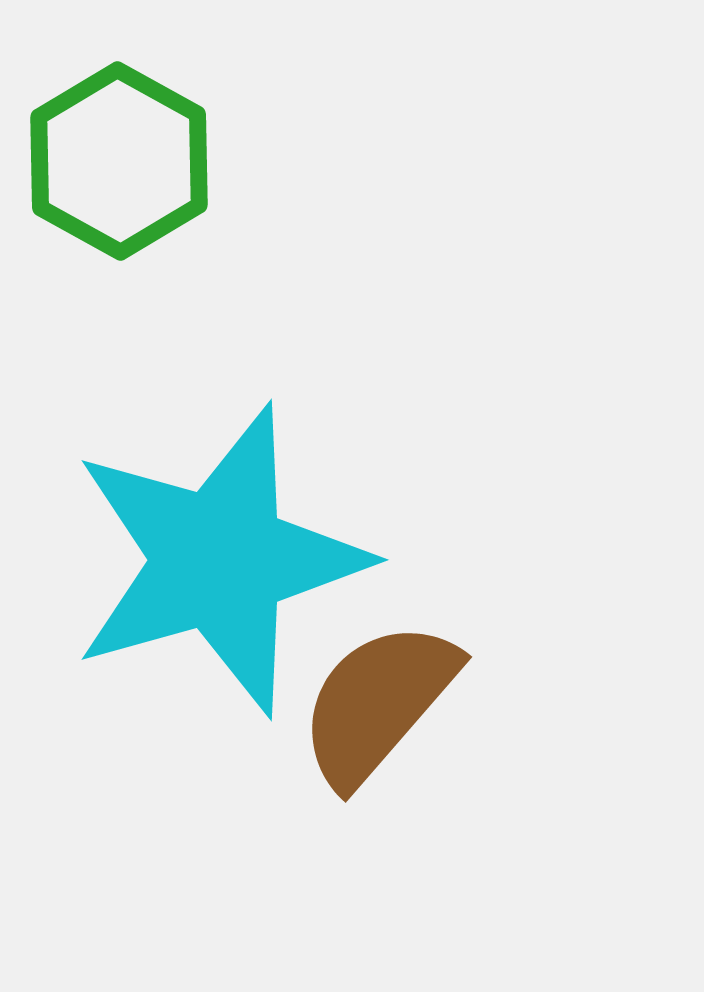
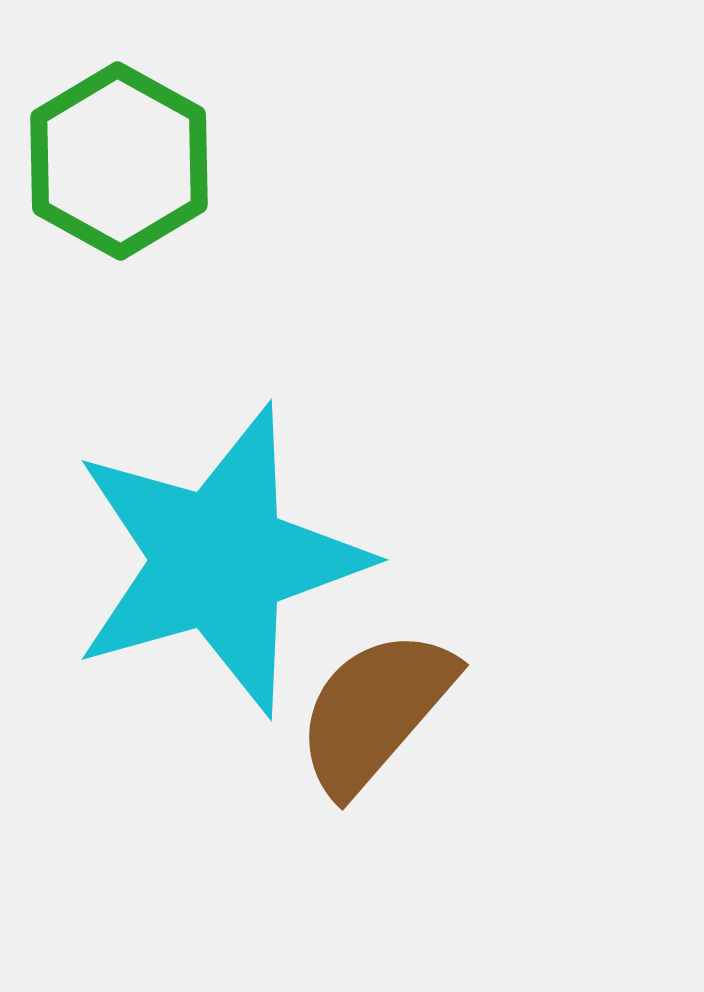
brown semicircle: moved 3 px left, 8 px down
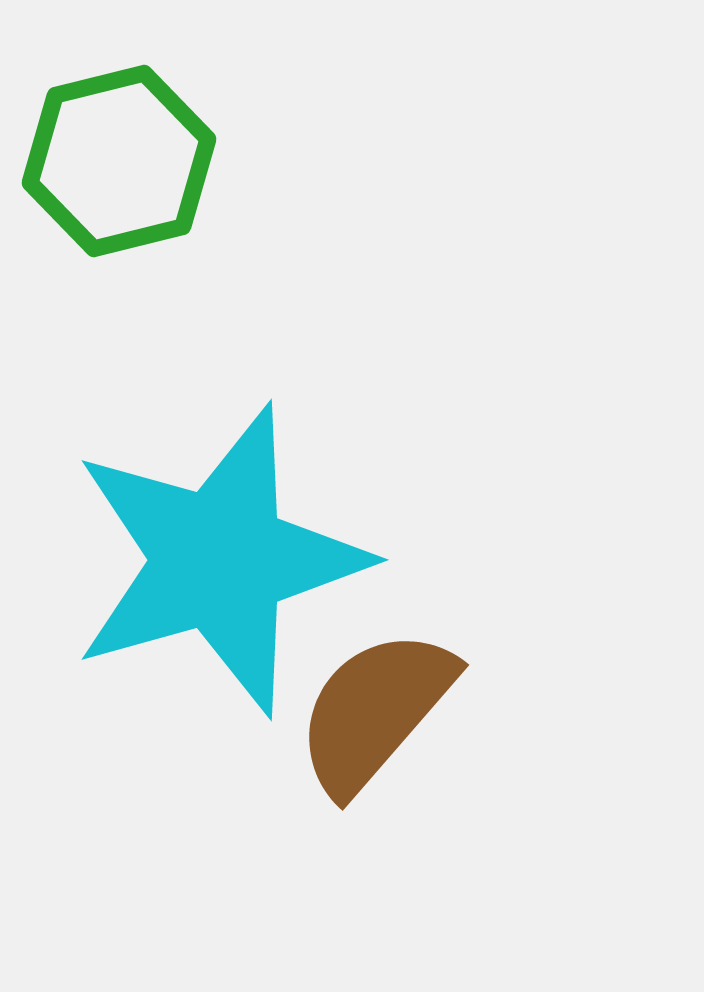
green hexagon: rotated 17 degrees clockwise
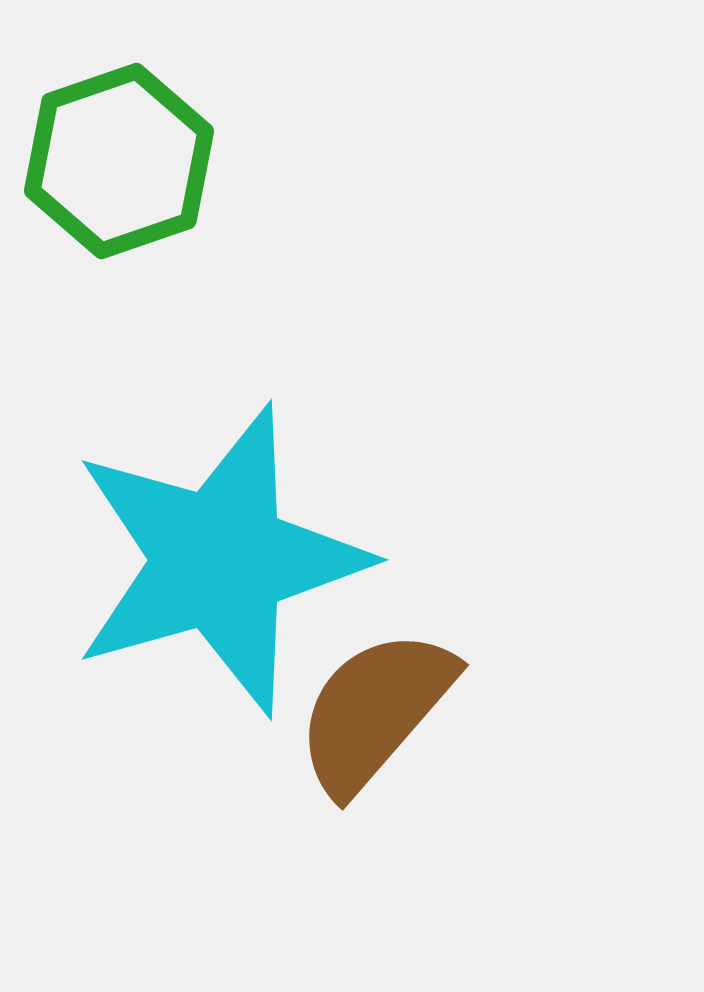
green hexagon: rotated 5 degrees counterclockwise
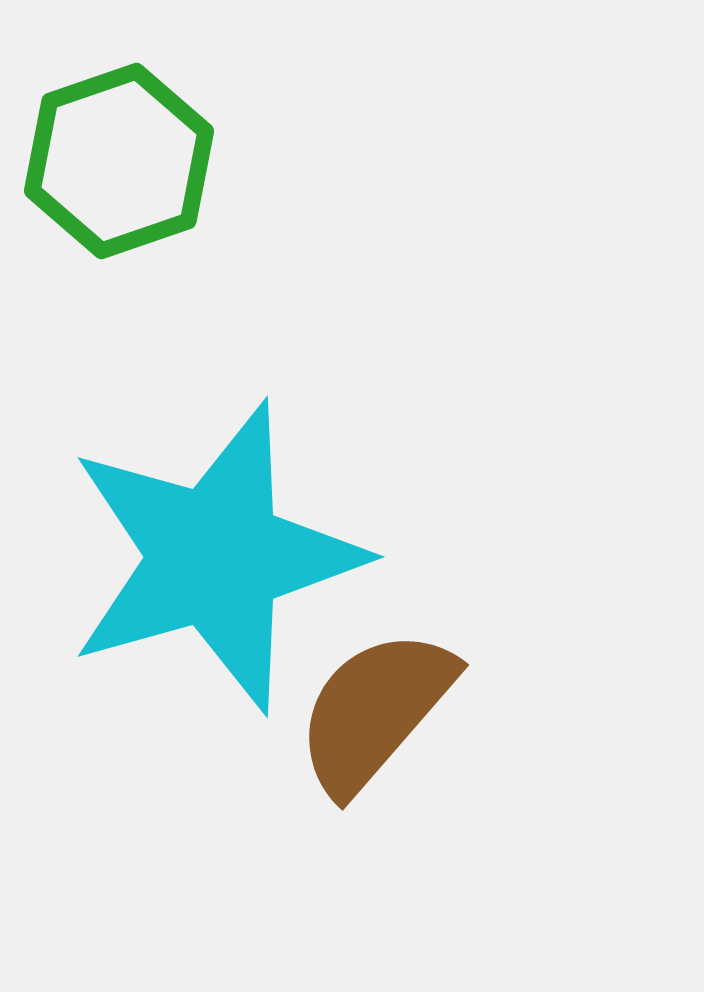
cyan star: moved 4 px left, 3 px up
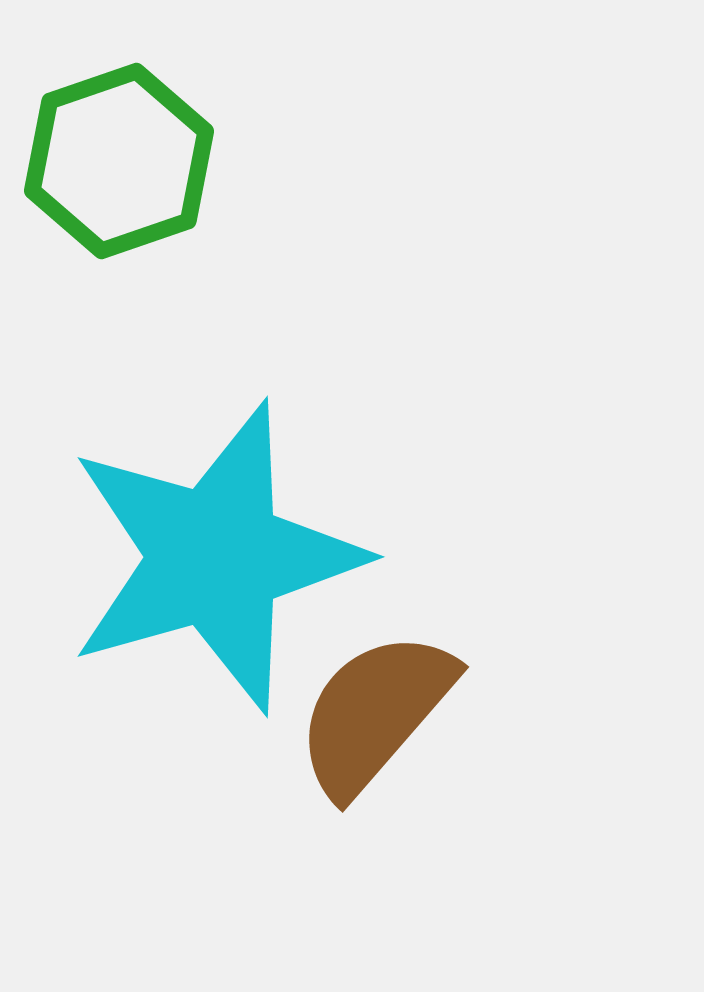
brown semicircle: moved 2 px down
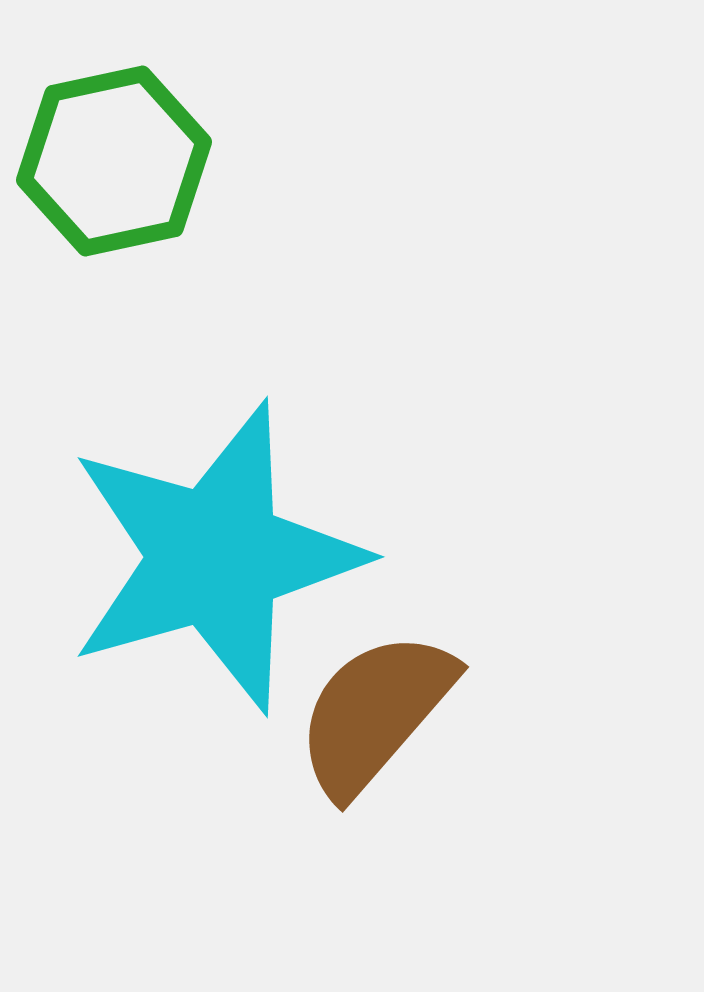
green hexagon: moved 5 px left; rotated 7 degrees clockwise
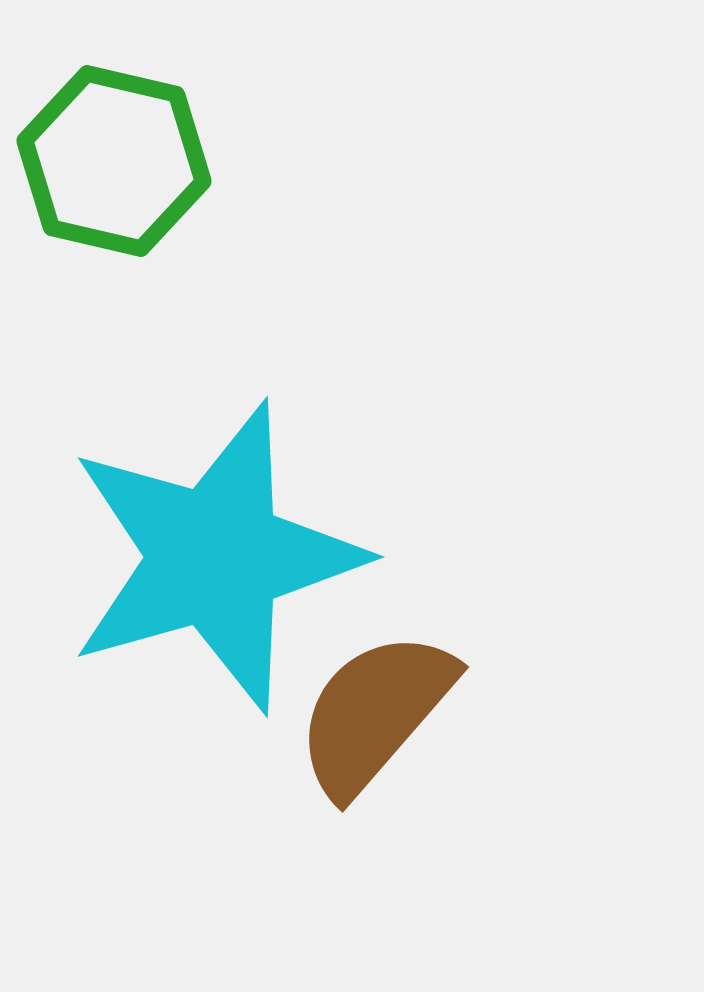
green hexagon: rotated 25 degrees clockwise
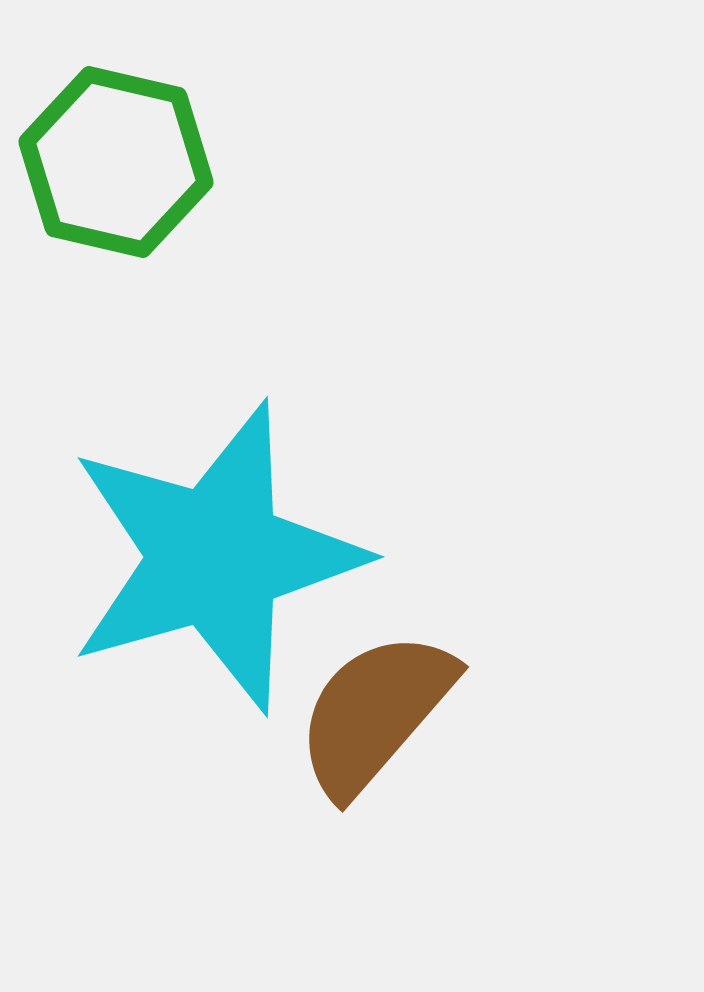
green hexagon: moved 2 px right, 1 px down
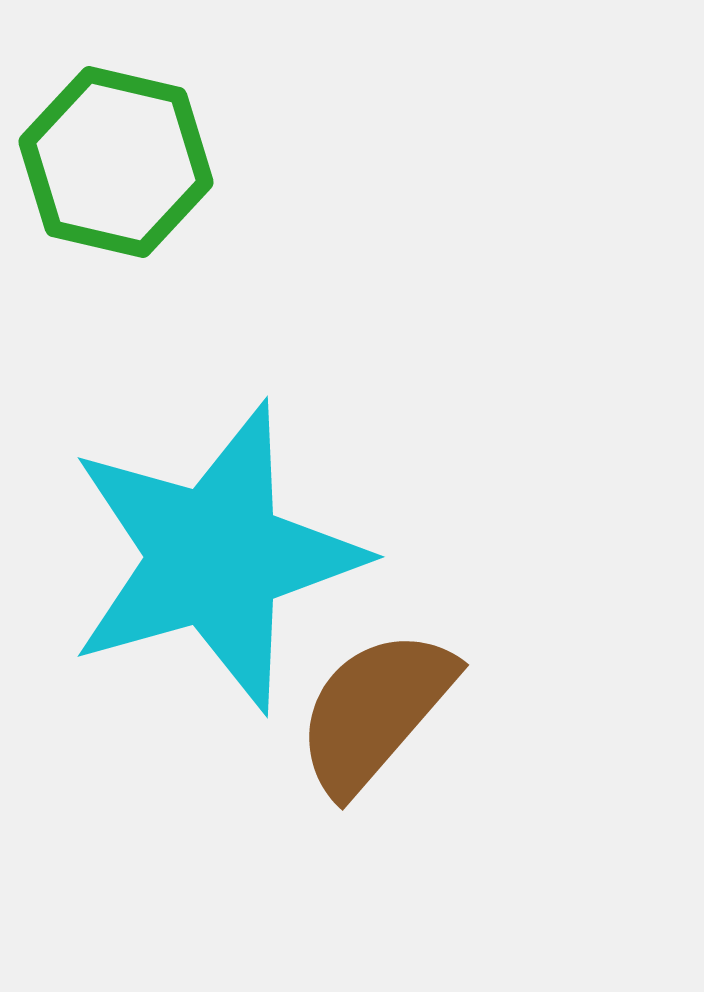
brown semicircle: moved 2 px up
